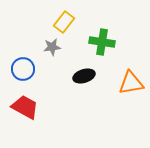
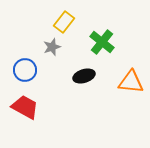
green cross: rotated 30 degrees clockwise
gray star: rotated 12 degrees counterclockwise
blue circle: moved 2 px right, 1 px down
orange triangle: moved 1 px up; rotated 16 degrees clockwise
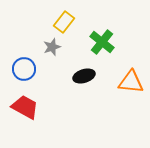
blue circle: moved 1 px left, 1 px up
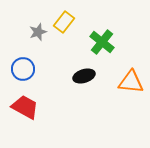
gray star: moved 14 px left, 15 px up
blue circle: moved 1 px left
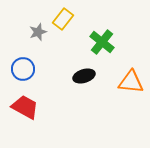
yellow rectangle: moved 1 px left, 3 px up
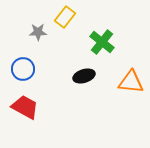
yellow rectangle: moved 2 px right, 2 px up
gray star: rotated 18 degrees clockwise
